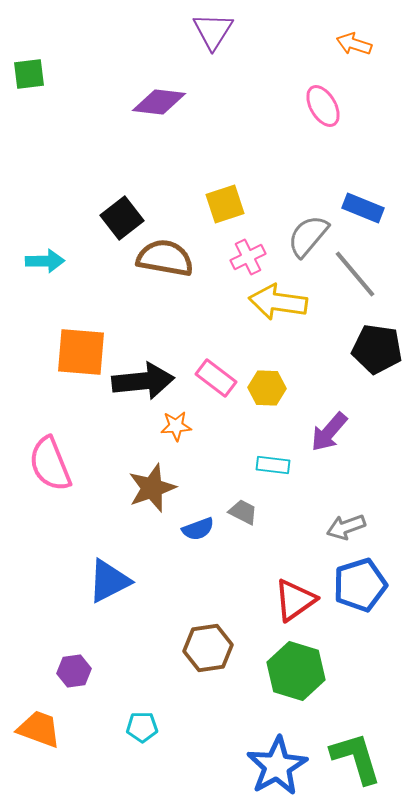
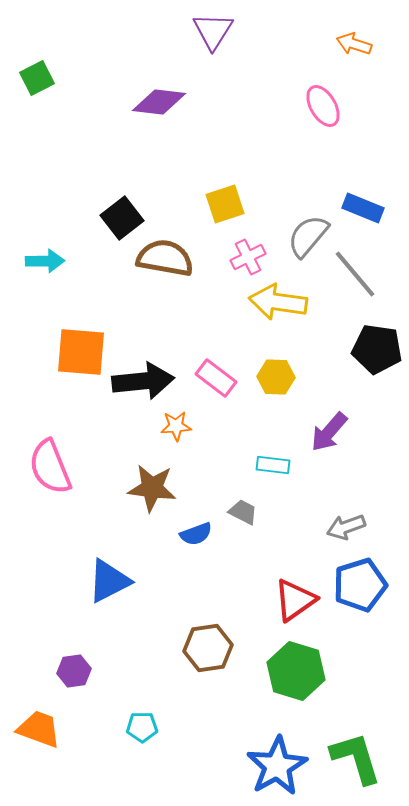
green square: moved 8 px right, 4 px down; rotated 20 degrees counterclockwise
yellow hexagon: moved 9 px right, 11 px up
pink semicircle: moved 3 px down
brown star: rotated 27 degrees clockwise
blue semicircle: moved 2 px left, 5 px down
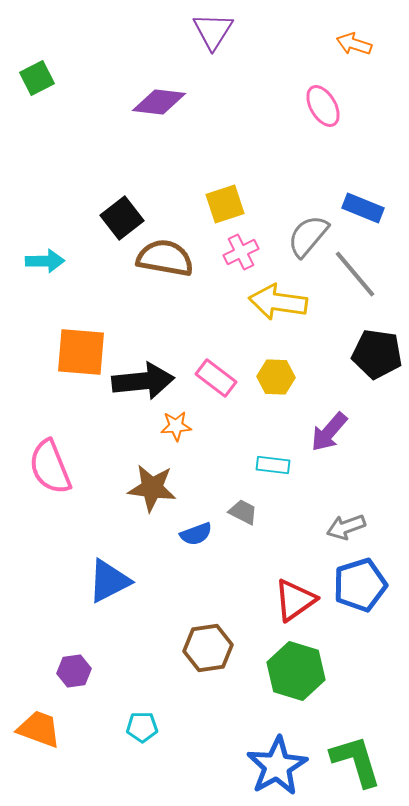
pink cross: moved 7 px left, 5 px up
black pentagon: moved 5 px down
green L-shape: moved 3 px down
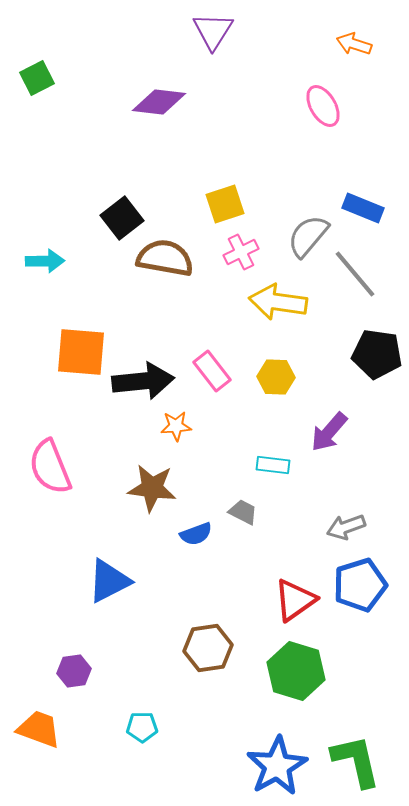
pink rectangle: moved 4 px left, 7 px up; rotated 15 degrees clockwise
green L-shape: rotated 4 degrees clockwise
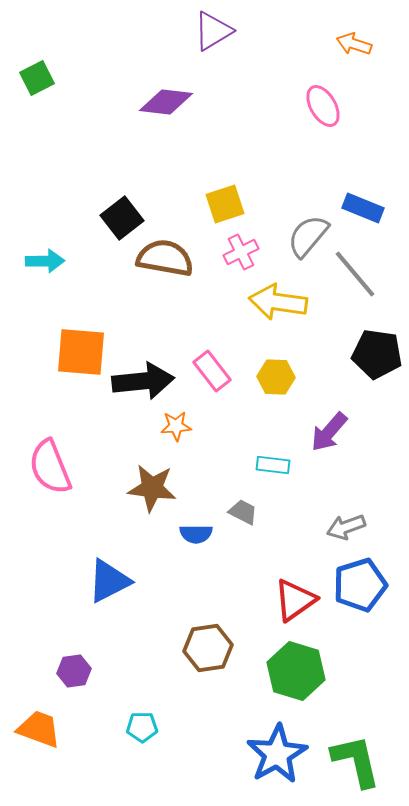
purple triangle: rotated 27 degrees clockwise
purple diamond: moved 7 px right
blue semicircle: rotated 20 degrees clockwise
blue star: moved 12 px up
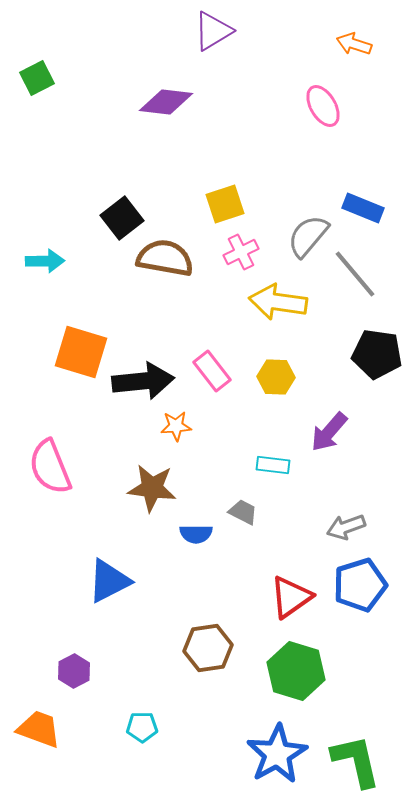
orange square: rotated 12 degrees clockwise
red triangle: moved 4 px left, 3 px up
purple hexagon: rotated 20 degrees counterclockwise
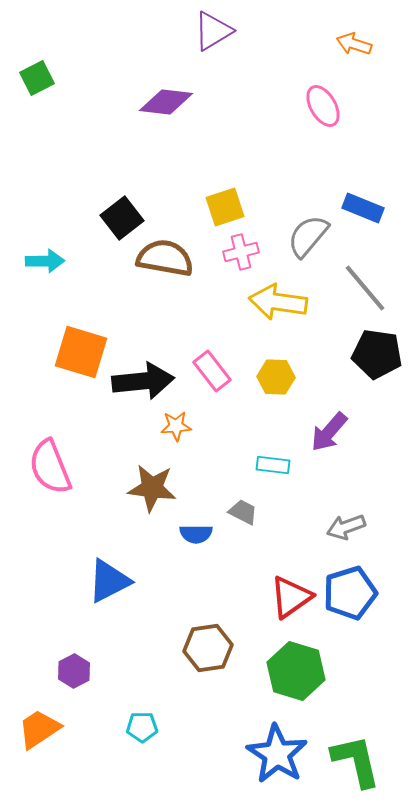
yellow square: moved 3 px down
pink cross: rotated 12 degrees clockwise
gray line: moved 10 px right, 14 px down
blue pentagon: moved 10 px left, 8 px down
orange trapezoid: rotated 54 degrees counterclockwise
blue star: rotated 10 degrees counterclockwise
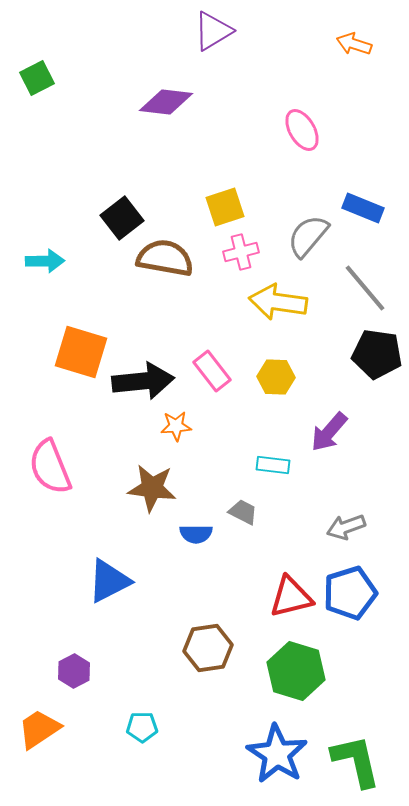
pink ellipse: moved 21 px left, 24 px down
red triangle: rotated 21 degrees clockwise
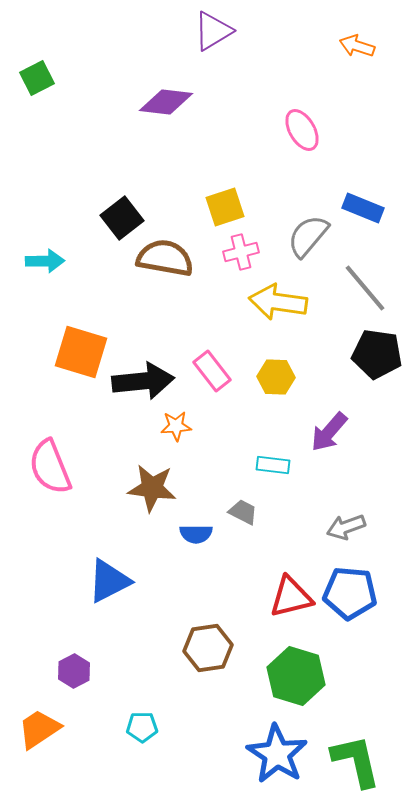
orange arrow: moved 3 px right, 2 px down
blue pentagon: rotated 22 degrees clockwise
green hexagon: moved 5 px down
